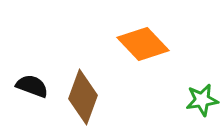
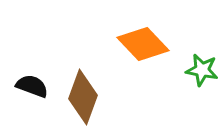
green star: moved 30 px up; rotated 20 degrees clockwise
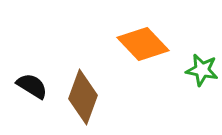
black semicircle: rotated 12 degrees clockwise
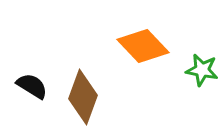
orange diamond: moved 2 px down
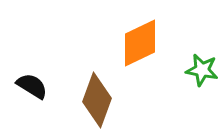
orange diamond: moved 3 px left, 3 px up; rotated 72 degrees counterclockwise
brown diamond: moved 14 px right, 3 px down
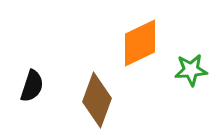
green star: moved 11 px left; rotated 16 degrees counterclockwise
black semicircle: rotated 76 degrees clockwise
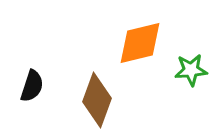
orange diamond: rotated 12 degrees clockwise
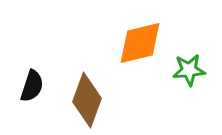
green star: moved 2 px left
brown diamond: moved 10 px left
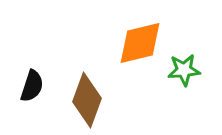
green star: moved 5 px left
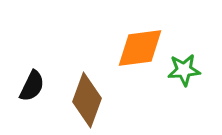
orange diamond: moved 5 px down; rotated 6 degrees clockwise
black semicircle: rotated 8 degrees clockwise
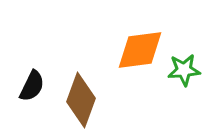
orange diamond: moved 2 px down
brown diamond: moved 6 px left
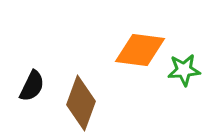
orange diamond: rotated 15 degrees clockwise
brown diamond: moved 3 px down
